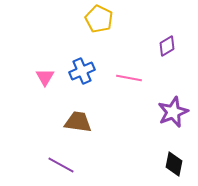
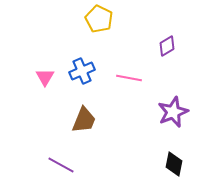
brown trapezoid: moved 6 px right, 2 px up; rotated 104 degrees clockwise
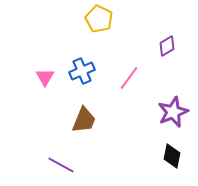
pink line: rotated 65 degrees counterclockwise
black diamond: moved 2 px left, 8 px up
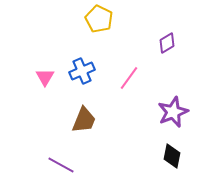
purple diamond: moved 3 px up
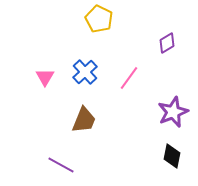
blue cross: moved 3 px right, 1 px down; rotated 20 degrees counterclockwise
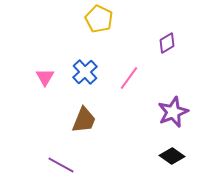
black diamond: rotated 65 degrees counterclockwise
